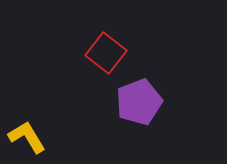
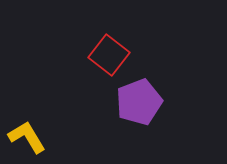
red square: moved 3 px right, 2 px down
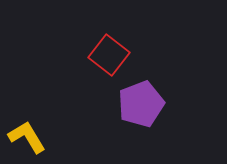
purple pentagon: moved 2 px right, 2 px down
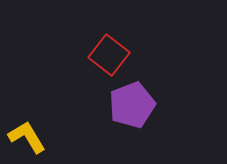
purple pentagon: moved 9 px left, 1 px down
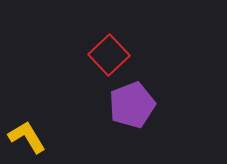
red square: rotated 9 degrees clockwise
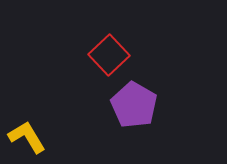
purple pentagon: moved 2 px right; rotated 21 degrees counterclockwise
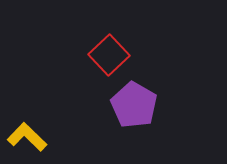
yellow L-shape: rotated 15 degrees counterclockwise
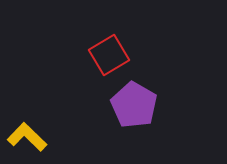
red square: rotated 12 degrees clockwise
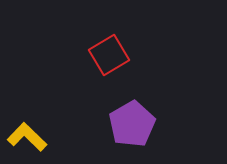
purple pentagon: moved 2 px left, 19 px down; rotated 12 degrees clockwise
